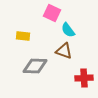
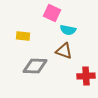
cyan semicircle: rotated 42 degrees counterclockwise
red cross: moved 2 px right, 2 px up
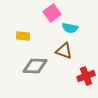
pink square: rotated 30 degrees clockwise
cyan semicircle: moved 2 px right, 2 px up
red cross: rotated 18 degrees counterclockwise
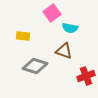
gray diamond: rotated 15 degrees clockwise
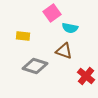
red cross: rotated 30 degrees counterclockwise
